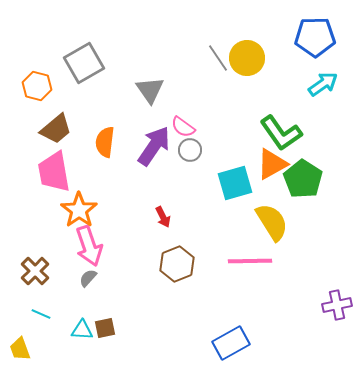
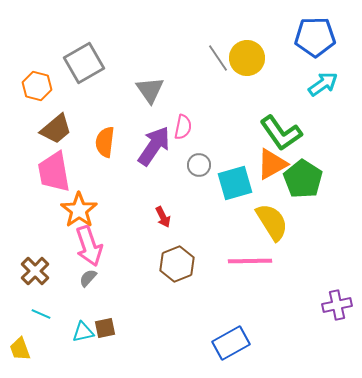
pink semicircle: rotated 115 degrees counterclockwise
gray circle: moved 9 px right, 15 px down
cyan triangle: moved 1 px right, 2 px down; rotated 15 degrees counterclockwise
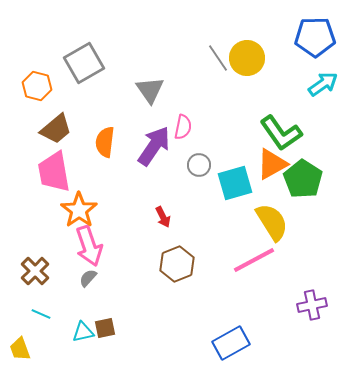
pink line: moved 4 px right, 1 px up; rotated 27 degrees counterclockwise
purple cross: moved 25 px left
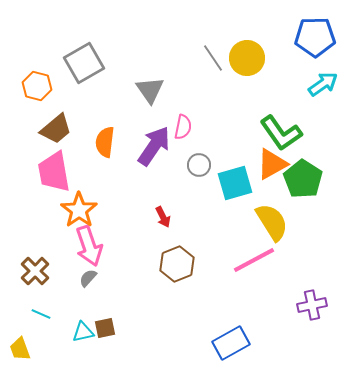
gray line: moved 5 px left
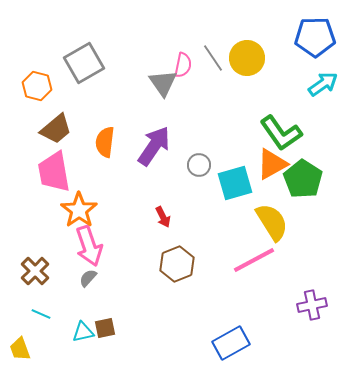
gray triangle: moved 13 px right, 7 px up
pink semicircle: moved 62 px up
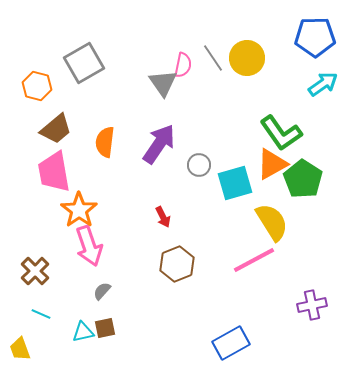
purple arrow: moved 5 px right, 2 px up
gray semicircle: moved 14 px right, 13 px down
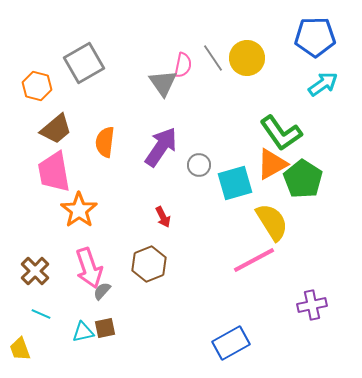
purple arrow: moved 2 px right, 3 px down
pink arrow: moved 22 px down
brown hexagon: moved 28 px left
